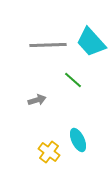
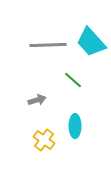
cyan ellipse: moved 3 px left, 14 px up; rotated 25 degrees clockwise
yellow cross: moved 5 px left, 12 px up
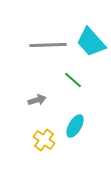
cyan ellipse: rotated 30 degrees clockwise
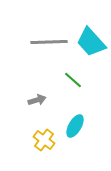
gray line: moved 1 px right, 3 px up
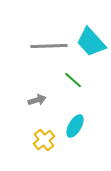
gray line: moved 4 px down
yellow cross: rotated 15 degrees clockwise
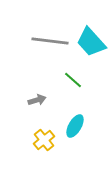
gray line: moved 1 px right, 5 px up; rotated 9 degrees clockwise
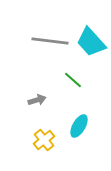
cyan ellipse: moved 4 px right
